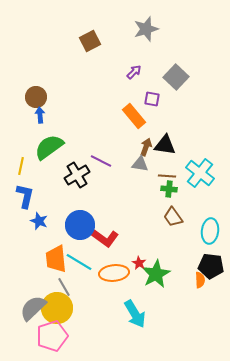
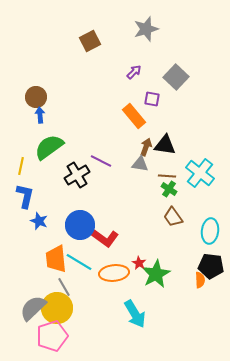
green cross: rotated 28 degrees clockwise
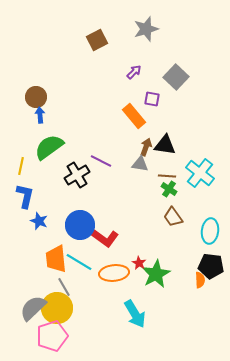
brown square: moved 7 px right, 1 px up
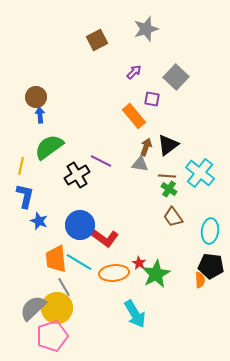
black triangle: moved 3 px right; rotated 45 degrees counterclockwise
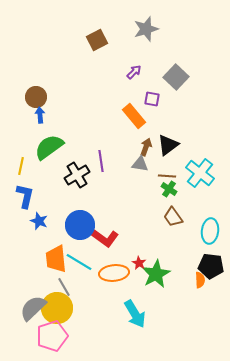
purple line: rotated 55 degrees clockwise
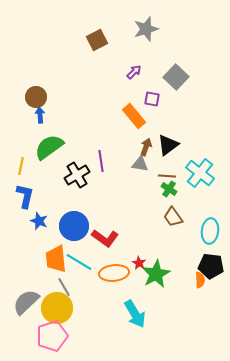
blue circle: moved 6 px left, 1 px down
gray semicircle: moved 7 px left, 6 px up
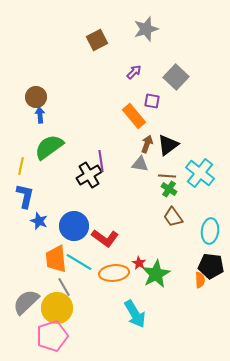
purple square: moved 2 px down
brown arrow: moved 1 px right, 3 px up
black cross: moved 12 px right
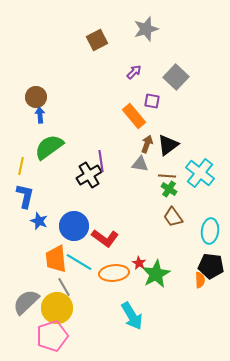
cyan arrow: moved 3 px left, 2 px down
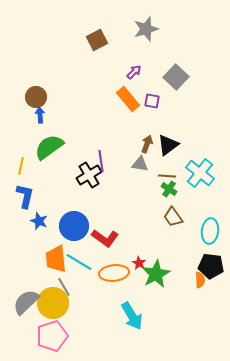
orange rectangle: moved 6 px left, 17 px up
yellow circle: moved 4 px left, 5 px up
